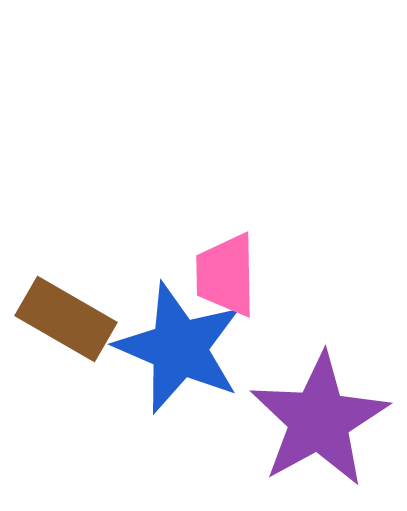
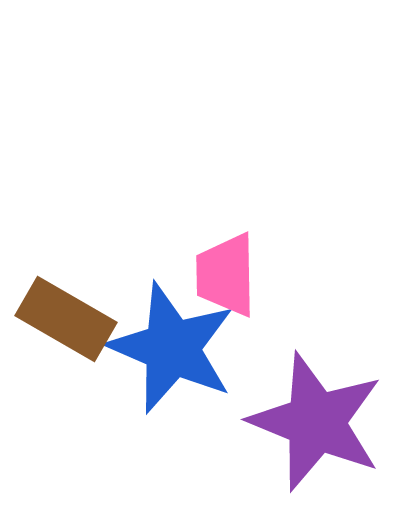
blue star: moved 7 px left
purple star: moved 3 px left, 2 px down; rotated 21 degrees counterclockwise
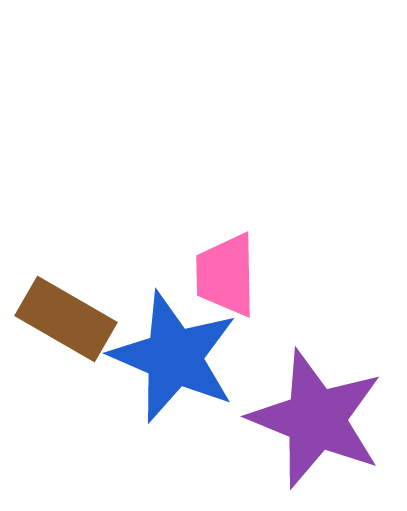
blue star: moved 2 px right, 9 px down
purple star: moved 3 px up
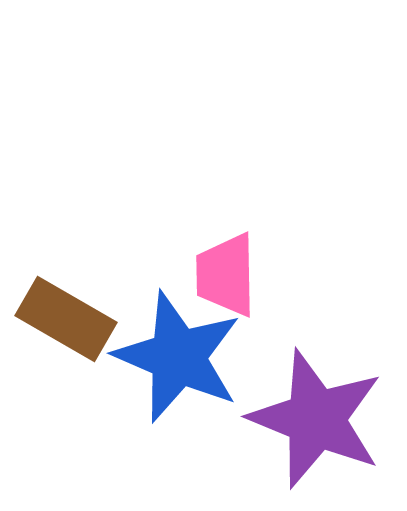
blue star: moved 4 px right
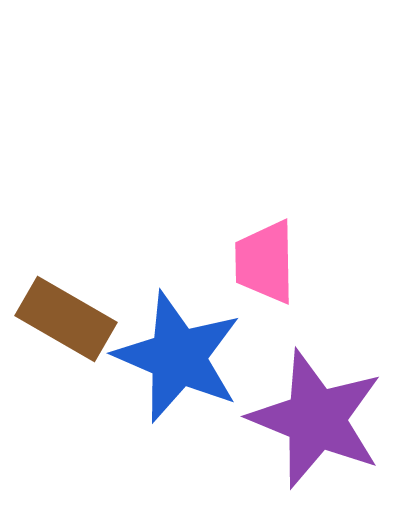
pink trapezoid: moved 39 px right, 13 px up
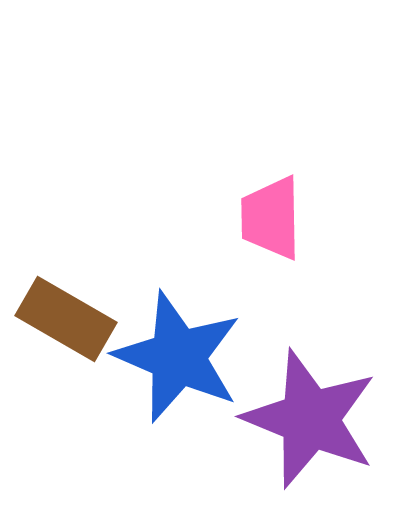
pink trapezoid: moved 6 px right, 44 px up
purple star: moved 6 px left
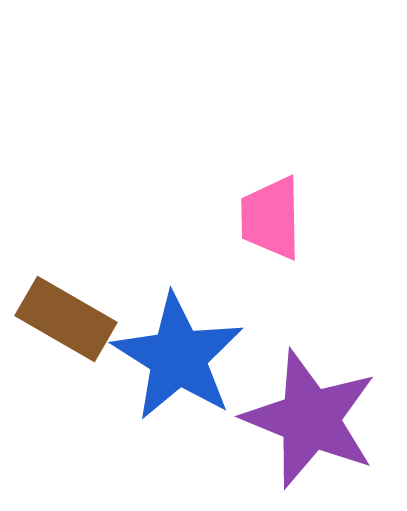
blue star: rotated 9 degrees clockwise
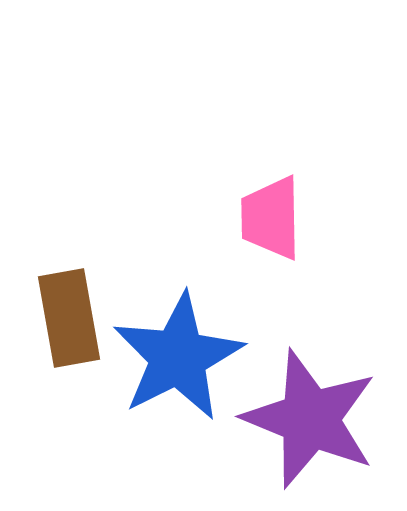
brown rectangle: moved 3 px right, 1 px up; rotated 50 degrees clockwise
blue star: rotated 13 degrees clockwise
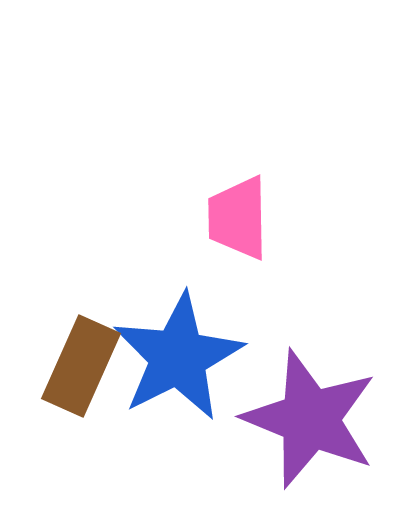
pink trapezoid: moved 33 px left
brown rectangle: moved 12 px right, 48 px down; rotated 34 degrees clockwise
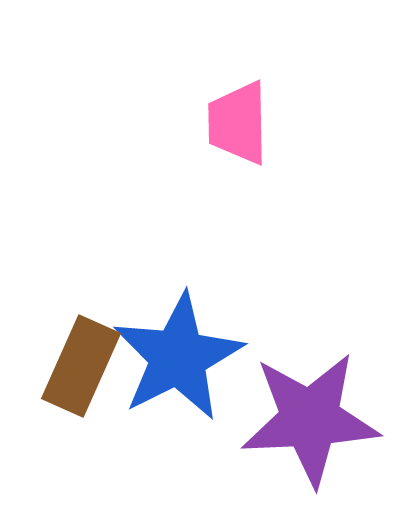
pink trapezoid: moved 95 px up
purple star: rotated 25 degrees counterclockwise
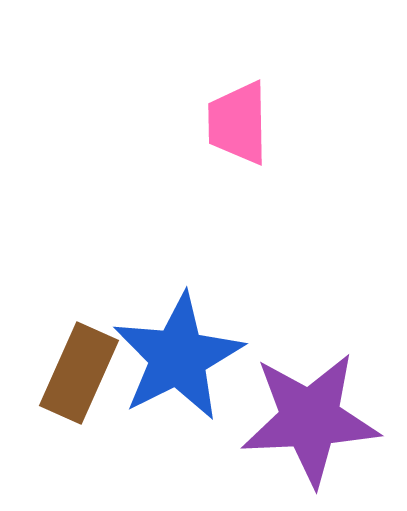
brown rectangle: moved 2 px left, 7 px down
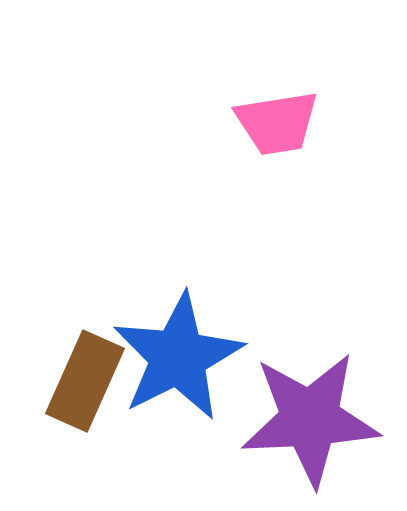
pink trapezoid: moved 39 px right; rotated 98 degrees counterclockwise
brown rectangle: moved 6 px right, 8 px down
